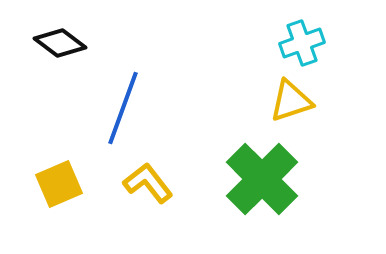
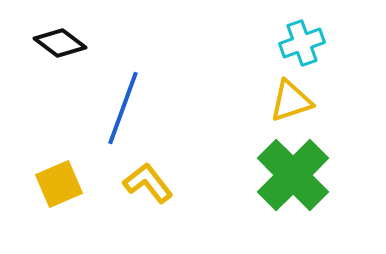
green cross: moved 31 px right, 4 px up
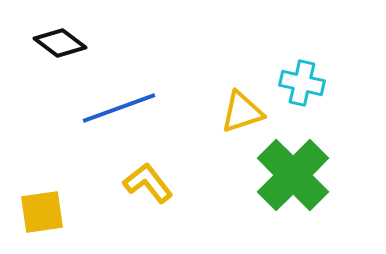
cyan cross: moved 40 px down; rotated 33 degrees clockwise
yellow triangle: moved 49 px left, 11 px down
blue line: moved 4 px left; rotated 50 degrees clockwise
yellow square: moved 17 px left, 28 px down; rotated 15 degrees clockwise
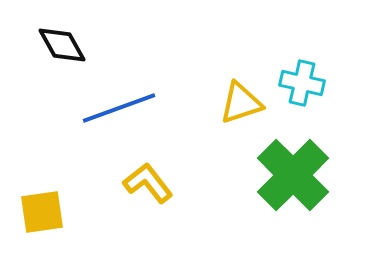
black diamond: moved 2 px right, 2 px down; rotated 24 degrees clockwise
yellow triangle: moved 1 px left, 9 px up
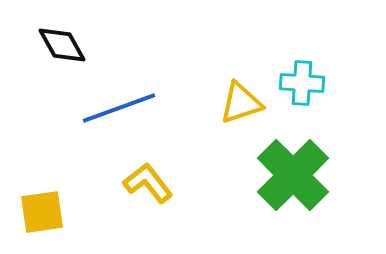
cyan cross: rotated 9 degrees counterclockwise
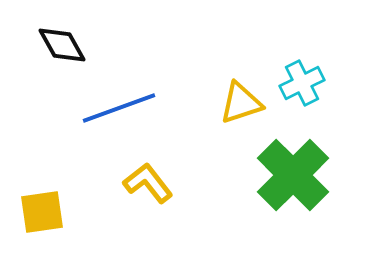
cyan cross: rotated 30 degrees counterclockwise
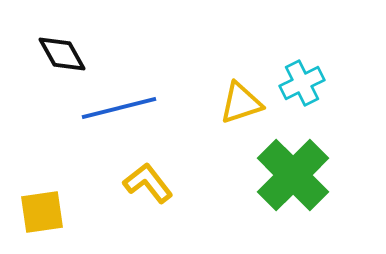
black diamond: moved 9 px down
blue line: rotated 6 degrees clockwise
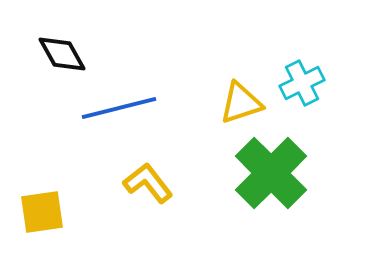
green cross: moved 22 px left, 2 px up
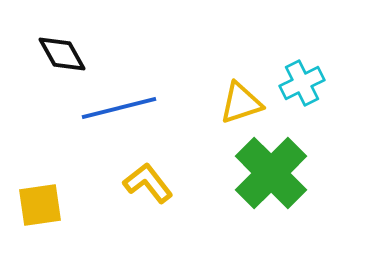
yellow square: moved 2 px left, 7 px up
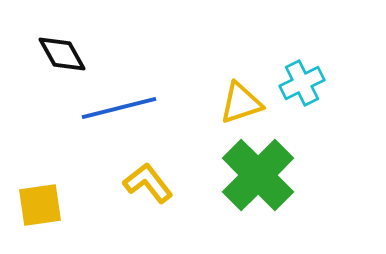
green cross: moved 13 px left, 2 px down
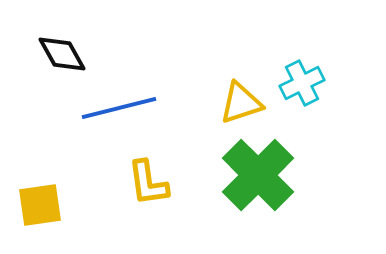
yellow L-shape: rotated 150 degrees counterclockwise
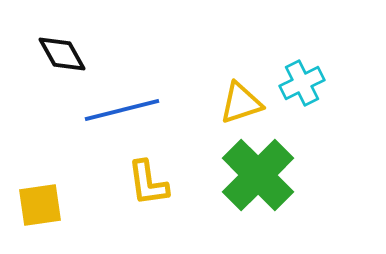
blue line: moved 3 px right, 2 px down
